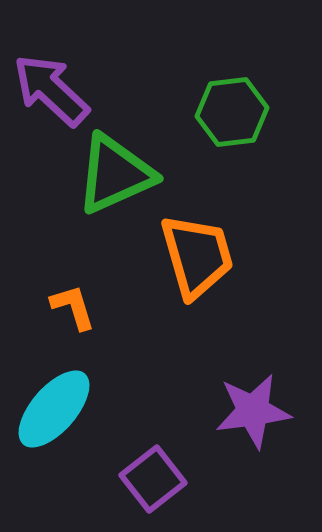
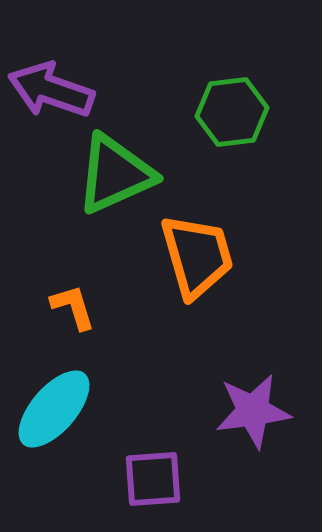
purple arrow: rotated 24 degrees counterclockwise
purple square: rotated 34 degrees clockwise
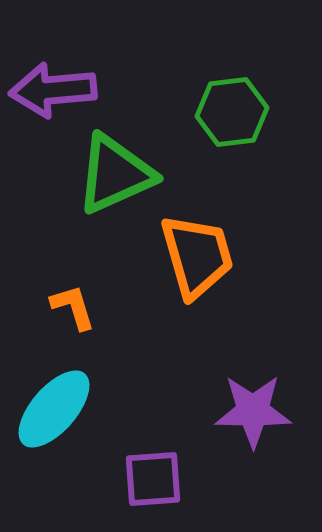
purple arrow: moved 2 px right; rotated 24 degrees counterclockwise
purple star: rotated 8 degrees clockwise
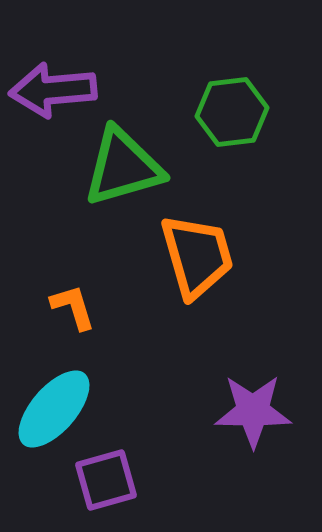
green triangle: moved 8 px right, 7 px up; rotated 8 degrees clockwise
purple square: moved 47 px left, 1 px down; rotated 12 degrees counterclockwise
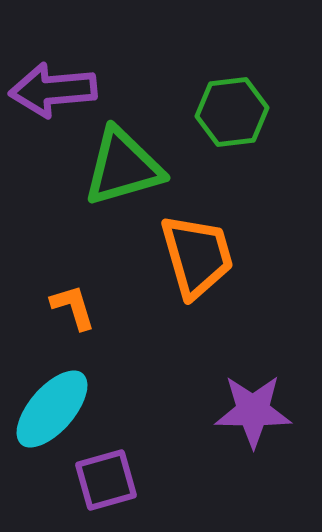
cyan ellipse: moved 2 px left
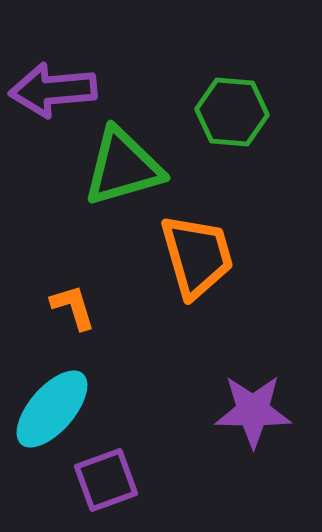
green hexagon: rotated 12 degrees clockwise
purple square: rotated 4 degrees counterclockwise
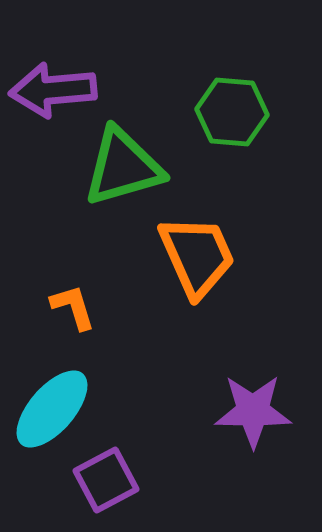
orange trapezoid: rotated 8 degrees counterclockwise
purple square: rotated 8 degrees counterclockwise
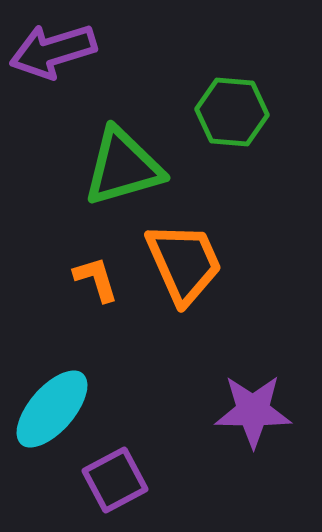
purple arrow: moved 39 px up; rotated 12 degrees counterclockwise
orange trapezoid: moved 13 px left, 7 px down
orange L-shape: moved 23 px right, 28 px up
purple square: moved 9 px right
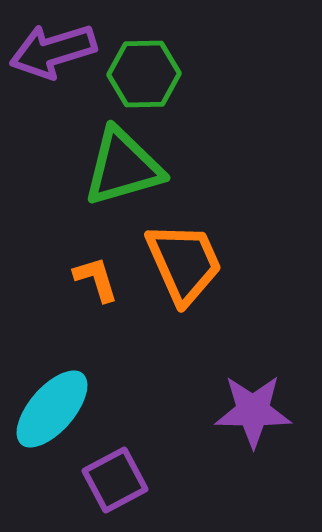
green hexagon: moved 88 px left, 38 px up; rotated 6 degrees counterclockwise
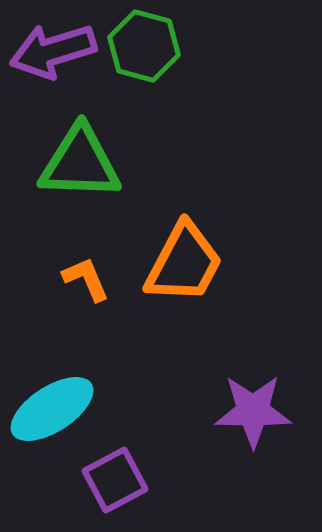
green hexagon: moved 28 px up; rotated 16 degrees clockwise
green triangle: moved 43 px left, 4 px up; rotated 18 degrees clockwise
orange trapezoid: rotated 52 degrees clockwise
orange L-shape: moved 10 px left; rotated 6 degrees counterclockwise
cyan ellipse: rotated 16 degrees clockwise
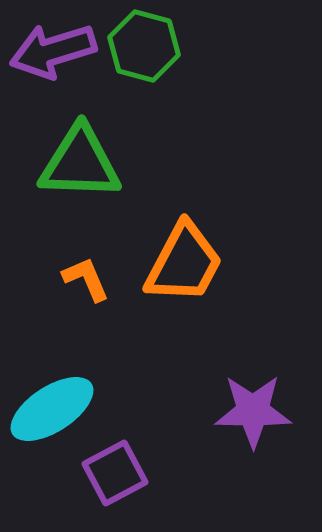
purple square: moved 7 px up
